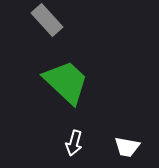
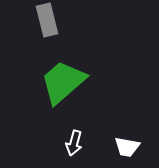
gray rectangle: rotated 28 degrees clockwise
green trapezoid: moved 3 px left; rotated 84 degrees counterclockwise
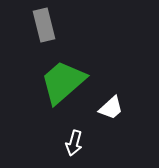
gray rectangle: moved 3 px left, 5 px down
white trapezoid: moved 16 px left, 39 px up; rotated 52 degrees counterclockwise
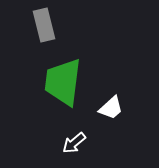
green trapezoid: rotated 42 degrees counterclockwise
white arrow: rotated 35 degrees clockwise
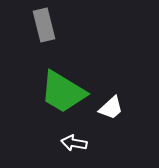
green trapezoid: moved 10 px down; rotated 66 degrees counterclockwise
white arrow: rotated 50 degrees clockwise
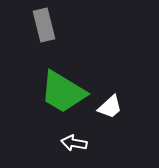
white trapezoid: moved 1 px left, 1 px up
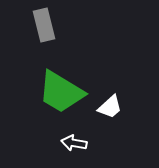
green trapezoid: moved 2 px left
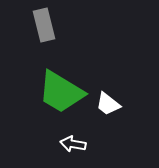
white trapezoid: moved 2 px left, 3 px up; rotated 80 degrees clockwise
white arrow: moved 1 px left, 1 px down
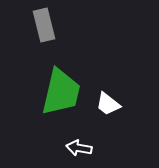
green trapezoid: rotated 108 degrees counterclockwise
white arrow: moved 6 px right, 4 px down
